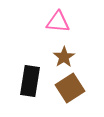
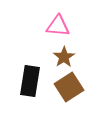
pink triangle: moved 4 px down
brown square: moved 1 px left, 1 px up
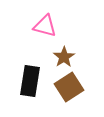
pink triangle: moved 13 px left; rotated 10 degrees clockwise
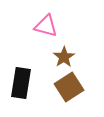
pink triangle: moved 1 px right
black rectangle: moved 9 px left, 2 px down
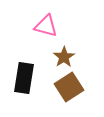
black rectangle: moved 3 px right, 5 px up
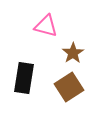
brown star: moved 9 px right, 4 px up
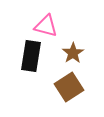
black rectangle: moved 7 px right, 22 px up
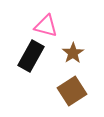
black rectangle: rotated 20 degrees clockwise
brown square: moved 3 px right, 4 px down
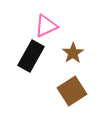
pink triangle: rotated 40 degrees counterclockwise
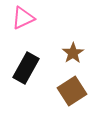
pink triangle: moved 23 px left, 8 px up
black rectangle: moved 5 px left, 12 px down
